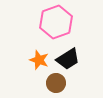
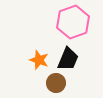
pink hexagon: moved 17 px right
black trapezoid: rotated 35 degrees counterclockwise
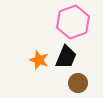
black trapezoid: moved 2 px left, 2 px up
brown circle: moved 22 px right
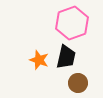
pink hexagon: moved 1 px left, 1 px down
black trapezoid: rotated 10 degrees counterclockwise
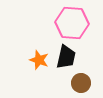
pink hexagon: rotated 24 degrees clockwise
brown circle: moved 3 px right
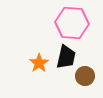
orange star: moved 3 px down; rotated 18 degrees clockwise
brown circle: moved 4 px right, 7 px up
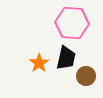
black trapezoid: moved 1 px down
brown circle: moved 1 px right
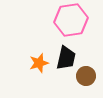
pink hexagon: moved 1 px left, 3 px up; rotated 12 degrees counterclockwise
orange star: rotated 18 degrees clockwise
